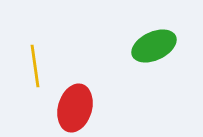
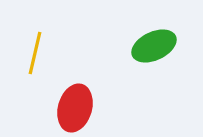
yellow line: moved 13 px up; rotated 21 degrees clockwise
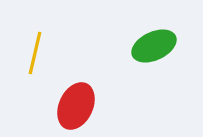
red ellipse: moved 1 px right, 2 px up; rotated 9 degrees clockwise
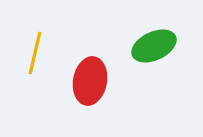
red ellipse: moved 14 px right, 25 px up; rotated 15 degrees counterclockwise
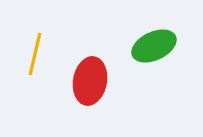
yellow line: moved 1 px down
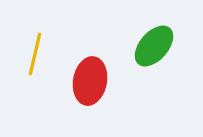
green ellipse: rotated 24 degrees counterclockwise
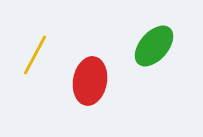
yellow line: moved 1 px down; rotated 15 degrees clockwise
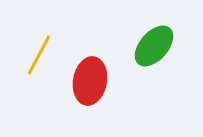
yellow line: moved 4 px right
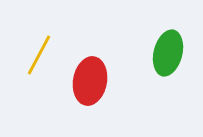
green ellipse: moved 14 px right, 7 px down; rotated 27 degrees counterclockwise
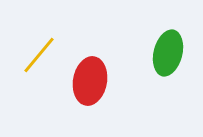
yellow line: rotated 12 degrees clockwise
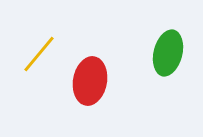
yellow line: moved 1 px up
